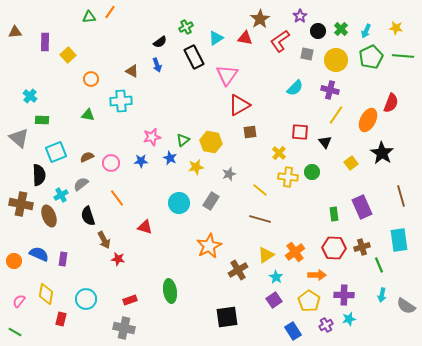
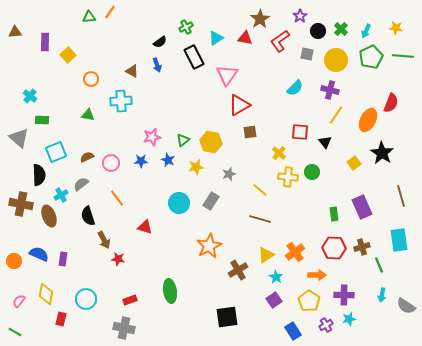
blue star at (170, 158): moved 2 px left, 2 px down
yellow square at (351, 163): moved 3 px right
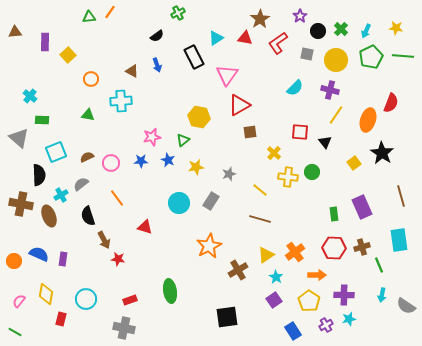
green cross at (186, 27): moved 8 px left, 14 px up
red L-shape at (280, 41): moved 2 px left, 2 px down
black semicircle at (160, 42): moved 3 px left, 6 px up
orange ellipse at (368, 120): rotated 10 degrees counterclockwise
yellow hexagon at (211, 142): moved 12 px left, 25 px up
yellow cross at (279, 153): moved 5 px left
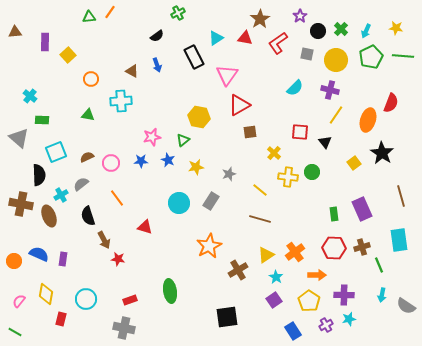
purple rectangle at (362, 207): moved 2 px down
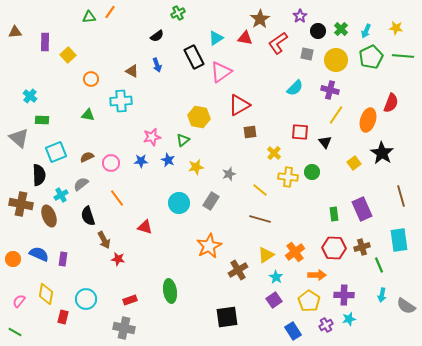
pink triangle at (227, 75): moved 6 px left, 3 px up; rotated 20 degrees clockwise
orange circle at (14, 261): moved 1 px left, 2 px up
red rectangle at (61, 319): moved 2 px right, 2 px up
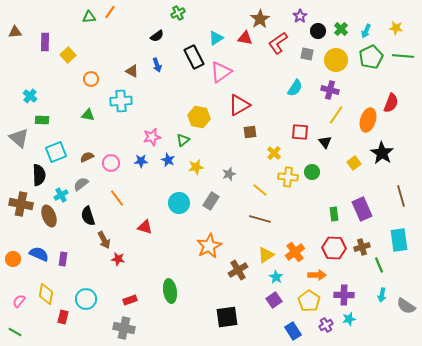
cyan semicircle at (295, 88): rotated 12 degrees counterclockwise
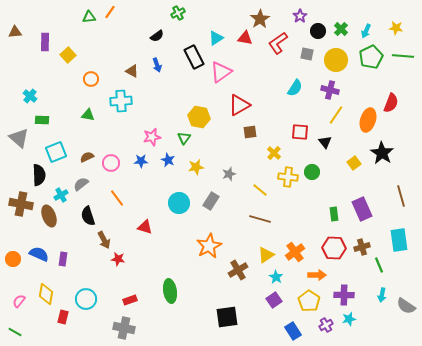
green triangle at (183, 140): moved 1 px right, 2 px up; rotated 16 degrees counterclockwise
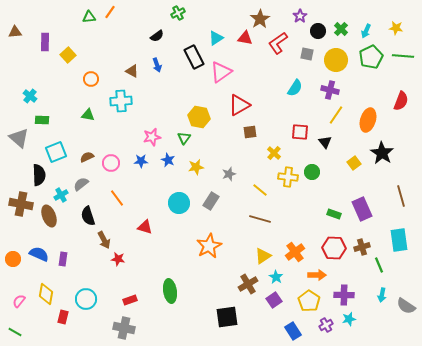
red semicircle at (391, 103): moved 10 px right, 2 px up
green rectangle at (334, 214): rotated 64 degrees counterclockwise
yellow triangle at (266, 255): moved 3 px left, 1 px down
brown cross at (238, 270): moved 10 px right, 14 px down
